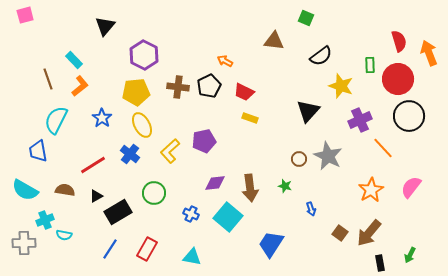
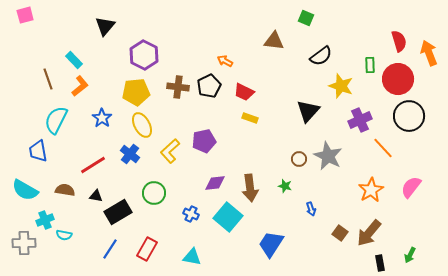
black triangle at (96, 196): rotated 40 degrees clockwise
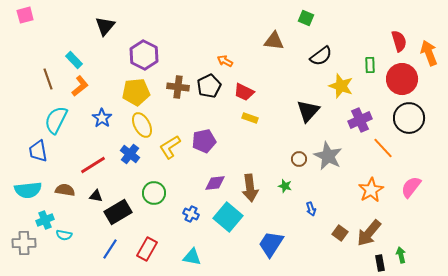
red circle at (398, 79): moved 4 px right
black circle at (409, 116): moved 2 px down
yellow L-shape at (170, 151): moved 4 px up; rotated 10 degrees clockwise
cyan semicircle at (25, 190): moved 3 px right; rotated 36 degrees counterclockwise
green arrow at (410, 255): moved 9 px left; rotated 140 degrees clockwise
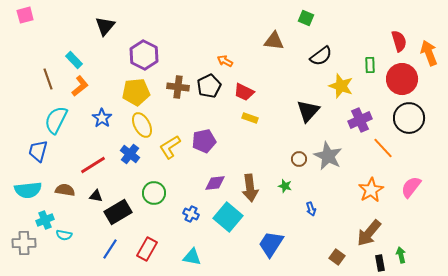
blue trapezoid at (38, 151): rotated 25 degrees clockwise
brown square at (340, 233): moved 3 px left, 24 px down
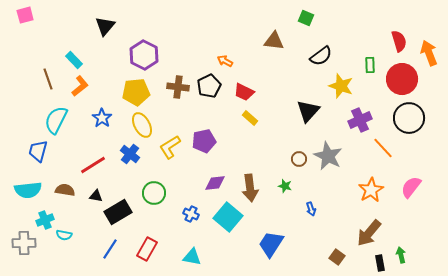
yellow rectangle at (250, 118): rotated 21 degrees clockwise
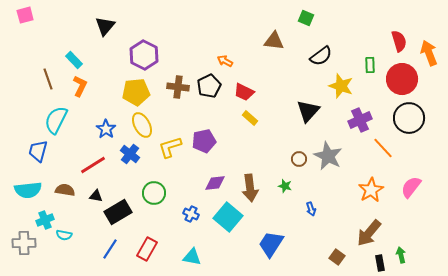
orange L-shape at (80, 86): rotated 25 degrees counterclockwise
blue star at (102, 118): moved 4 px right, 11 px down
yellow L-shape at (170, 147): rotated 15 degrees clockwise
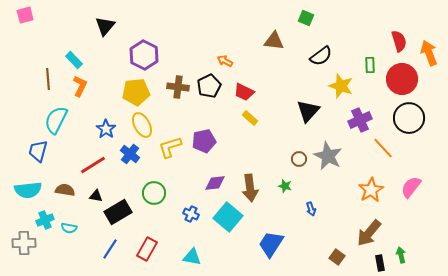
brown line at (48, 79): rotated 15 degrees clockwise
cyan semicircle at (64, 235): moved 5 px right, 7 px up
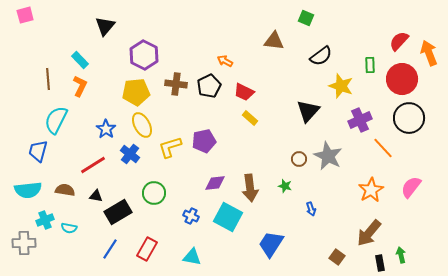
red semicircle at (399, 41): rotated 120 degrees counterclockwise
cyan rectangle at (74, 60): moved 6 px right
brown cross at (178, 87): moved 2 px left, 3 px up
blue cross at (191, 214): moved 2 px down
cyan square at (228, 217): rotated 12 degrees counterclockwise
